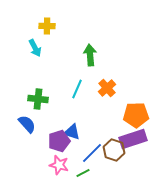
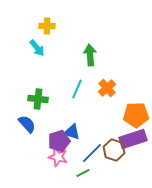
cyan arrow: moved 2 px right; rotated 12 degrees counterclockwise
pink star: moved 1 px left, 8 px up
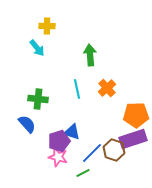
cyan line: rotated 36 degrees counterclockwise
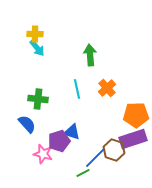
yellow cross: moved 12 px left, 8 px down
blue line: moved 3 px right, 5 px down
pink star: moved 15 px left, 3 px up
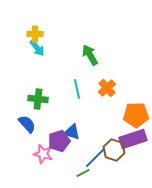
green arrow: rotated 25 degrees counterclockwise
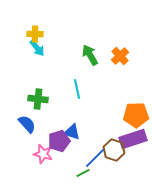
orange cross: moved 13 px right, 32 px up
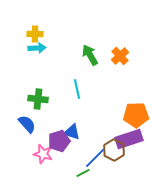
cyan arrow: rotated 54 degrees counterclockwise
purple rectangle: moved 4 px left
brown hexagon: rotated 10 degrees clockwise
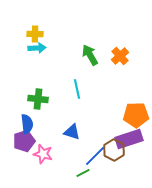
blue semicircle: rotated 36 degrees clockwise
purple pentagon: moved 35 px left
blue line: moved 2 px up
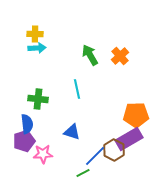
purple rectangle: rotated 12 degrees counterclockwise
pink star: rotated 18 degrees counterclockwise
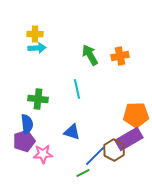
orange cross: rotated 30 degrees clockwise
